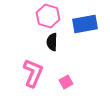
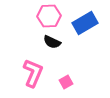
pink hexagon: moved 1 px right; rotated 20 degrees counterclockwise
blue rectangle: moved 1 px up; rotated 20 degrees counterclockwise
black semicircle: rotated 66 degrees counterclockwise
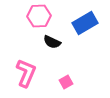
pink hexagon: moved 10 px left
pink L-shape: moved 7 px left
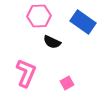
blue rectangle: moved 2 px left, 1 px up; rotated 65 degrees clockwise
pink square: moved 1 px right, 1 px down
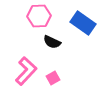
blue rectangle: moved 1 px down
pink L-shape: moved 2 px up; rotated 20 degrees clockwise
pink square: moved 14 px left, 5 px up
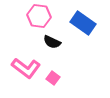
pink hexagon: rotated 10 degrees clockwise
pink L-shape: moved 3 px up; rotated 84 degrees clockwise
pink square: rotated 24 degrees counterclockwise
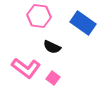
black semicircle: moved 5 px down
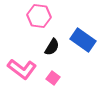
blue rectangle: moved 17 px down
black semicircle: rotated 84 degrees counterclockwise
pink L-shape: moved 4 px left, 1 px down
